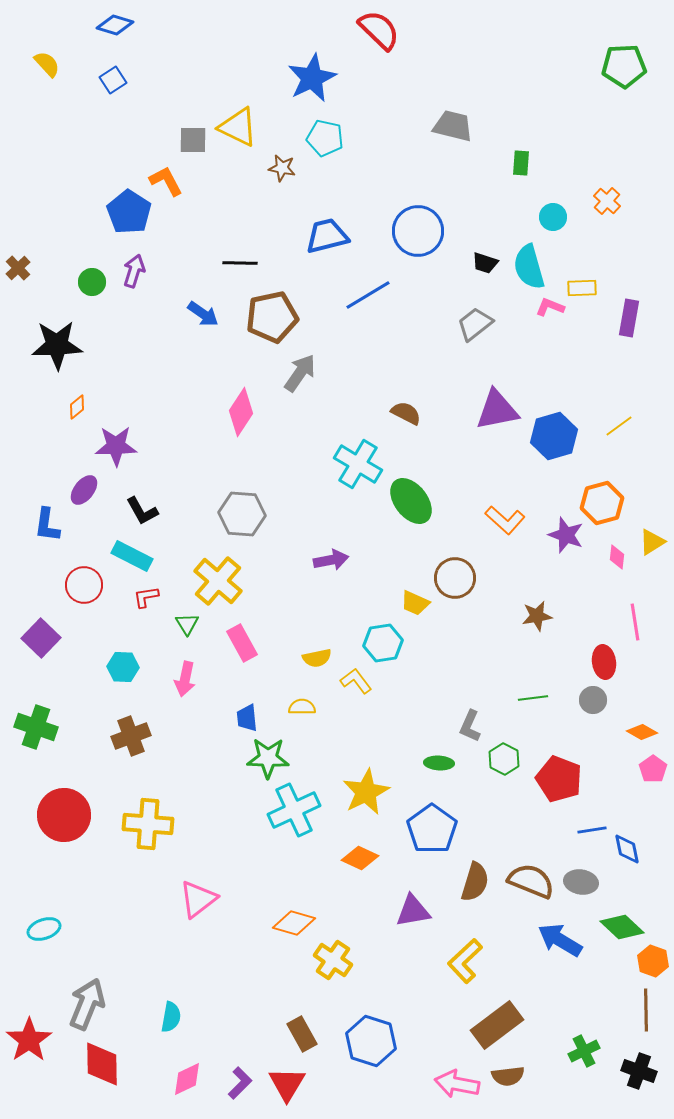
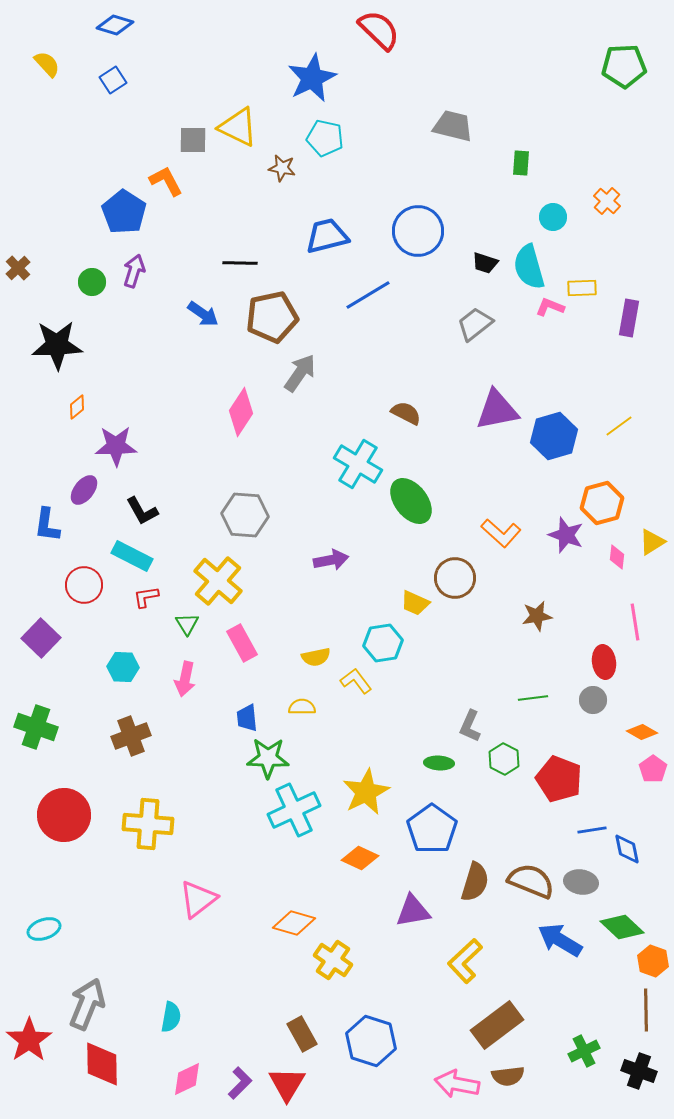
blue pentagon at (129, 212): moved 5 px left
gray hexagon at (242, 514): moved 3 px right, 1 px down
orange L-shape at (505, 520): moved 4 px left, 13 px down
yellow semicircle at (317, 658): moved 1 px left, 1 px up
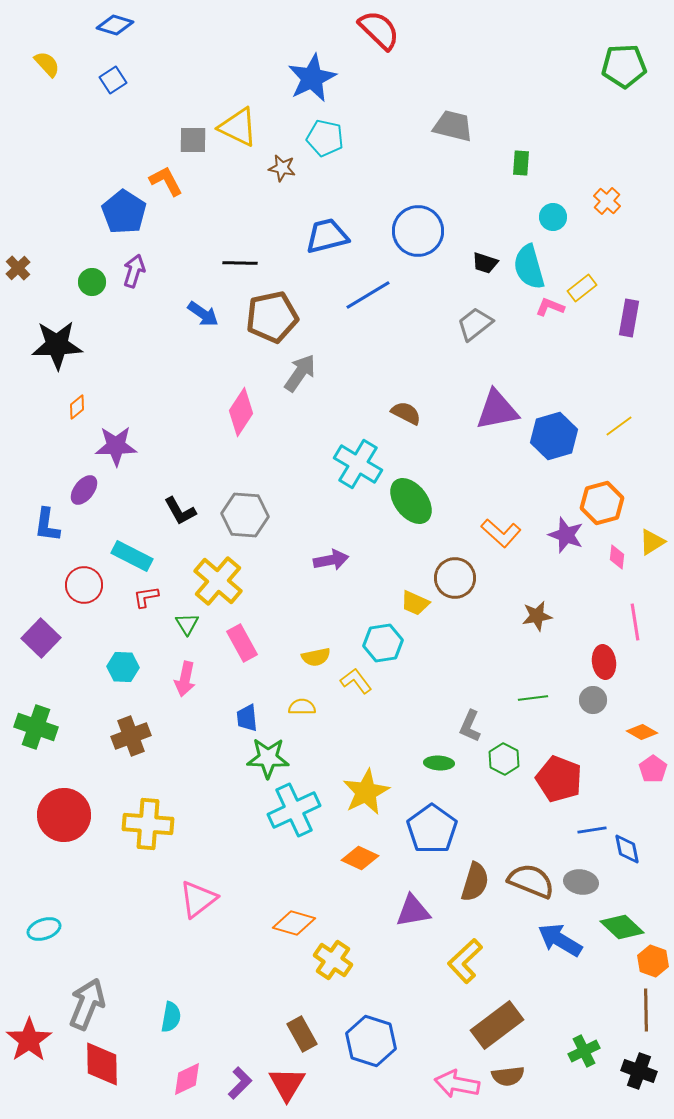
yellow rectangle at (582, 288): rotated 36 degrees counterclockwise
black L-shape at (142, 511): moved 38 px right
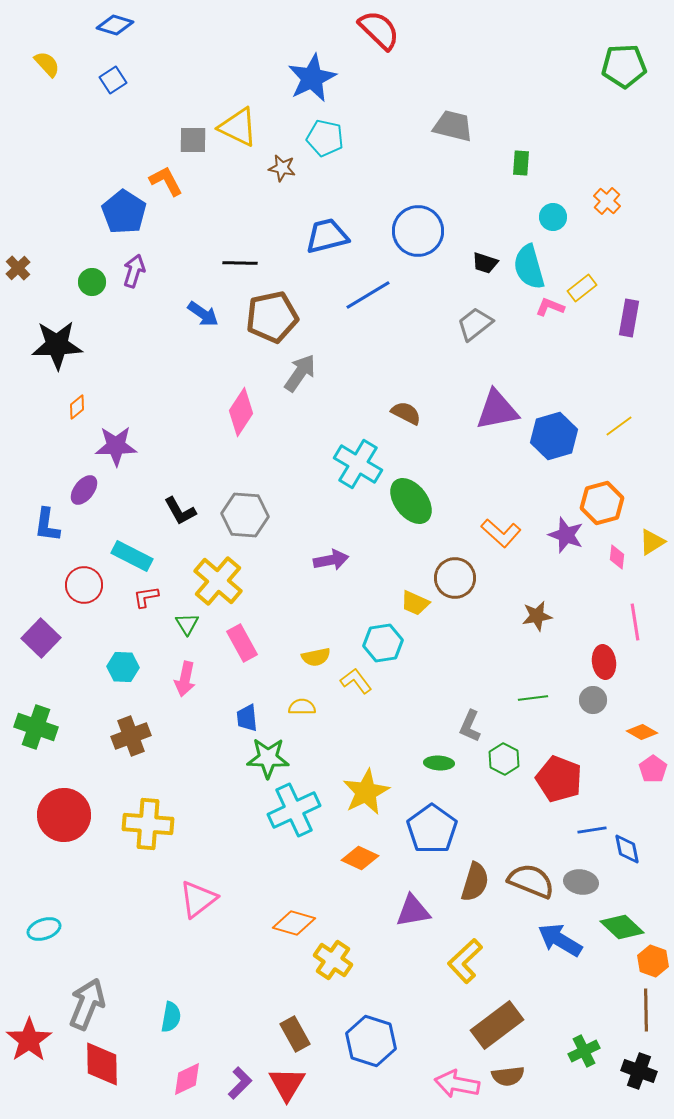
brown rectangle at (302, 1034): moved 7 px left
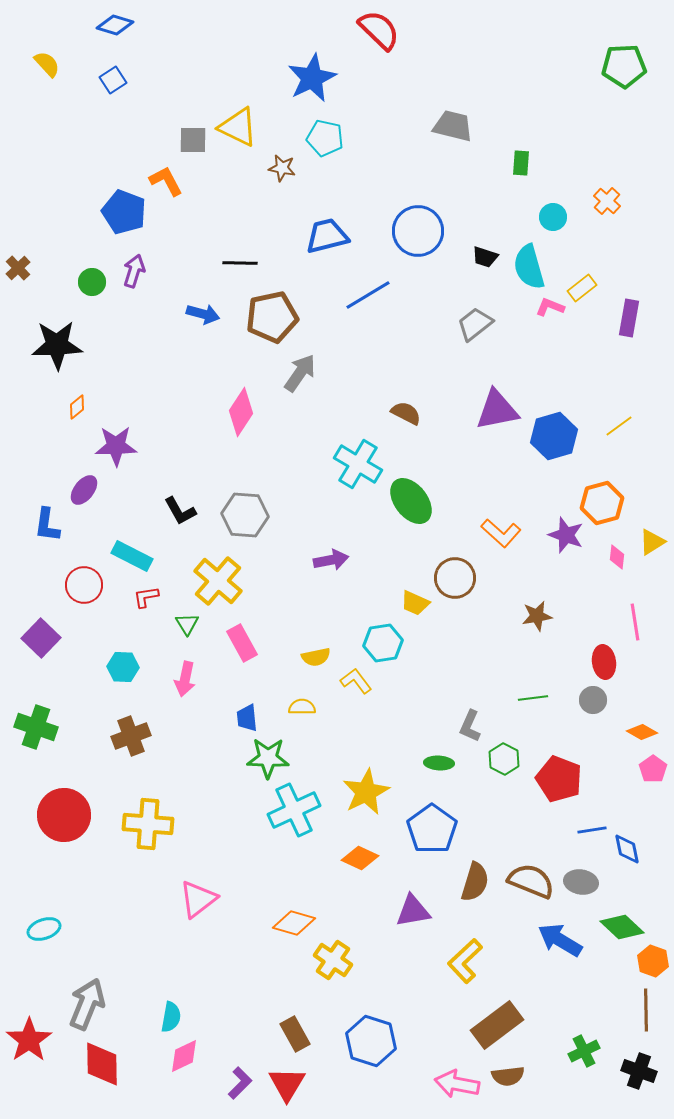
blue pentagon at (124, 212): rotated 12 degrees counterclockwise
black trapezoid at (485, 263): moved 6 px up
blue arrow at (203, 314): rotated 20 degrees counterclockwise
pink diamond at (187, 1079): moved 3 px left, 23 px up
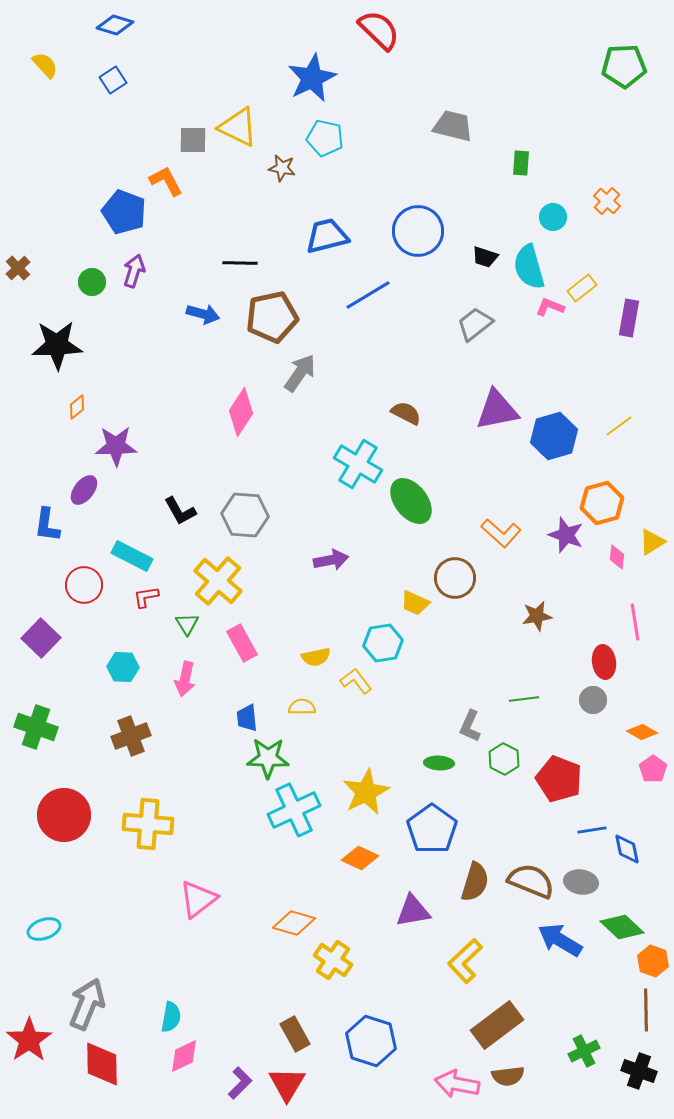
yellow semicircle at (47, 64): moved 2 px left, 1 px down
green line at (533, 698): moved 9 px left, 1 px down
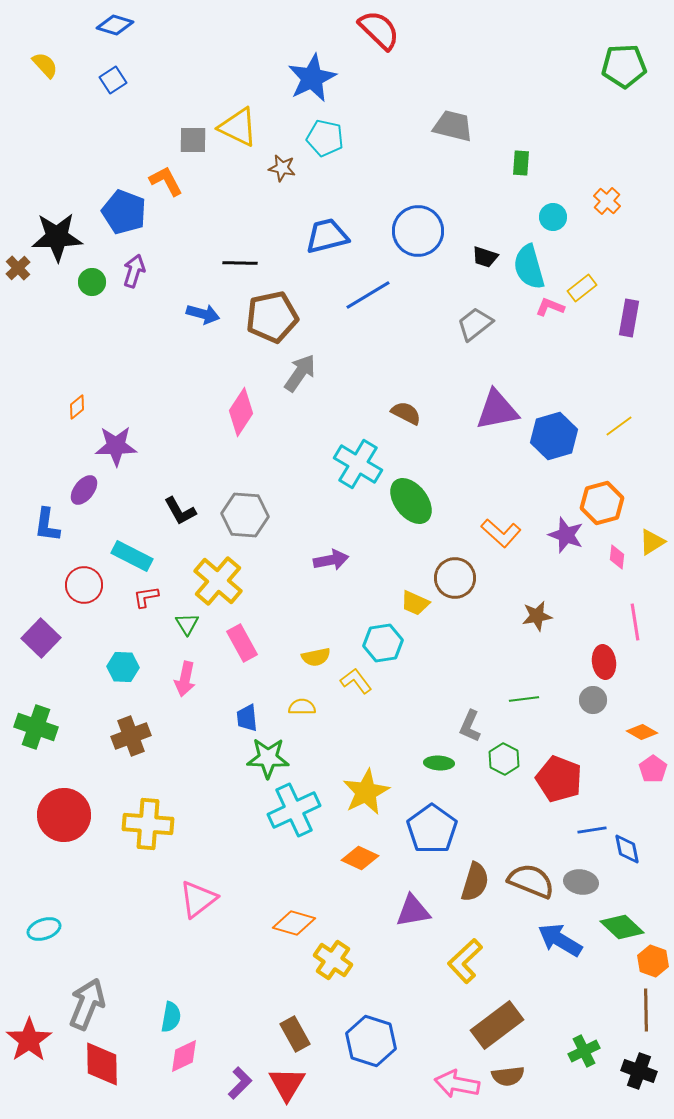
black star at (57, 345): moved 108 px up
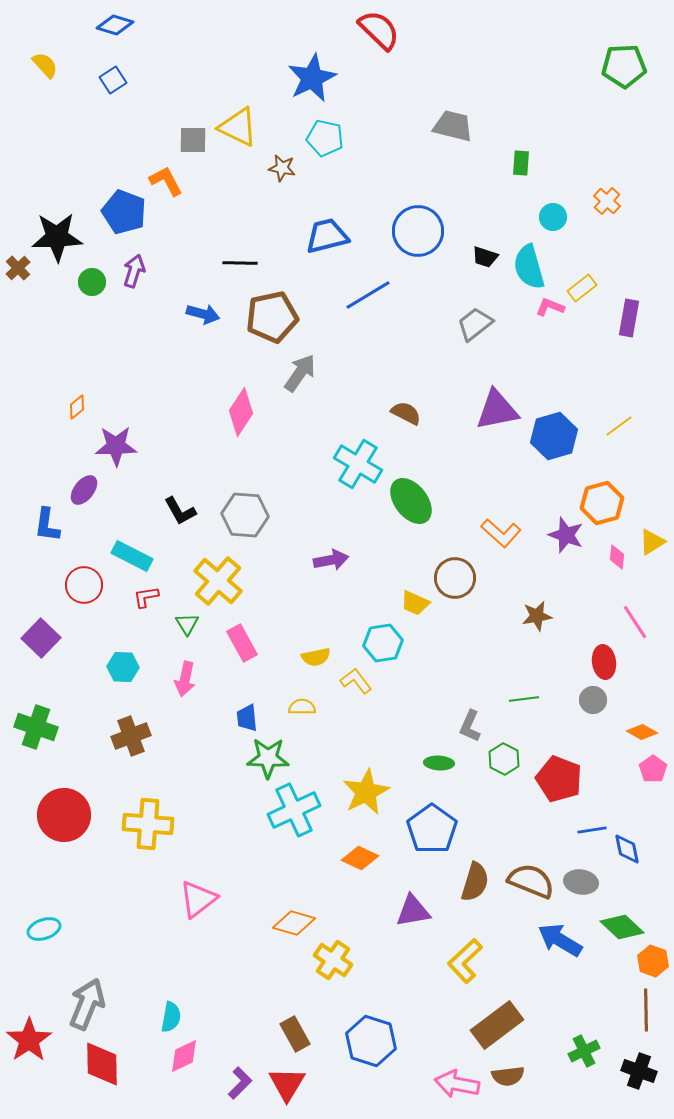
pink line at (635, 622): rotated 24 degrees counterclockwise
